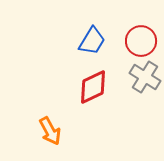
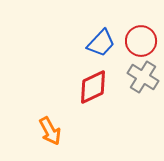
blue trapezoid: moved 9 px right, 2 px down; rotated 12 degrees clockwise
gray cross: moved 2 px left
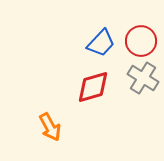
gray cross: moved 1 px down
red diamond: rotated 9 degrees clockwise
orange arrow: moved 4 px up
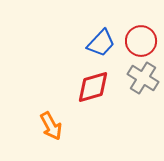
orange arrow: moved 1 px right, 1 px up
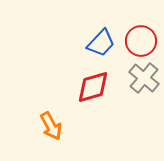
gray cross: moved 1 px right; rotated 8 degrees clockwise
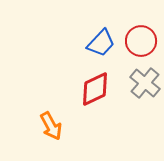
gray cross: moved 1 px right, 5 px down
red diamond: moved 2 px right, 2 px down; rotated 9 degrees counterclockwise
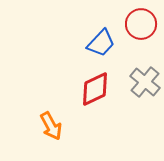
red circle: moved 17 px up
gray cross: moved 1 px up
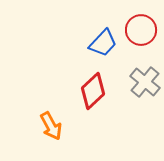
red circle: moved 6 px down
blue trapezoid: moved 2 px right
red diamond: moved 2 px left, 2 px down; rotated 18 degrees counterclockwise
